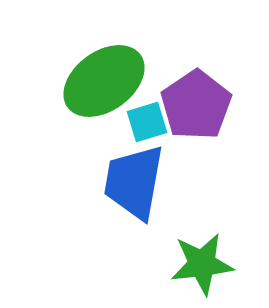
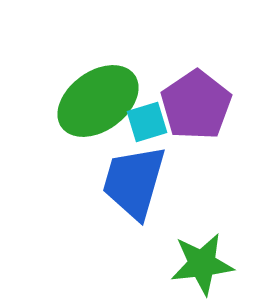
green ellipse: moved 6 px left, 20 px down
blue trapezoid: rotated 6 degrees clockwise
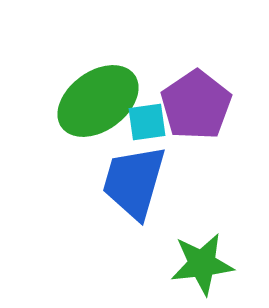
cyan square: rotated 9 degrees clockwise
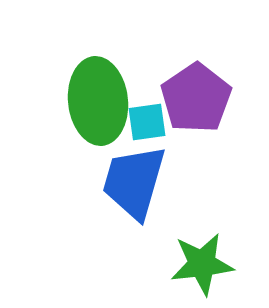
green ellipse: rotated 60 degrees counterclockwise
purple pentagon: moved 7 px up
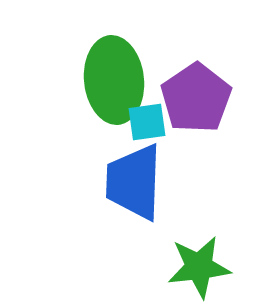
green ellipse: moved 16 px right, 21 px up
blue trapezoid: rotated 14 degrees counterclockwise
green star: moved 3 px left, 3 px down
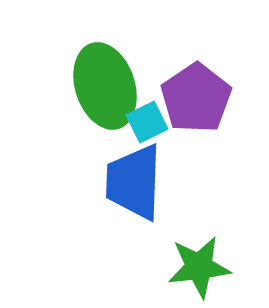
green ellipse: moved 9 px left, 6 px down; rotated 12 degrees counterclockwise
cyan square: rotated 18 degrees counterclockwise
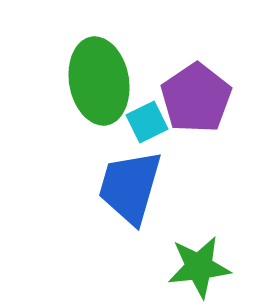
green ellipse: moved 6 px left, 5 px up; rotated 8 degrees clockwise
blue trapezoid: moved 4 px left, 5 px down; rotated 14 degrees clockwise
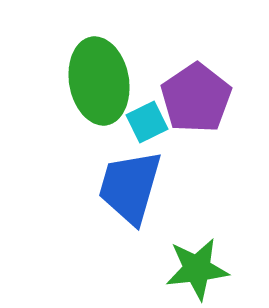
green star: moved 2 px left, 2 px down
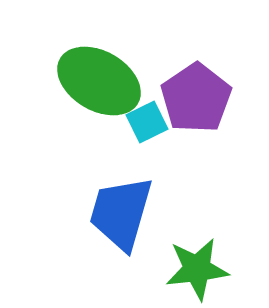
green ellipse: rotated 50 degrees counterclockwise
blue trapezoid: moved 9 px left, 26 px down
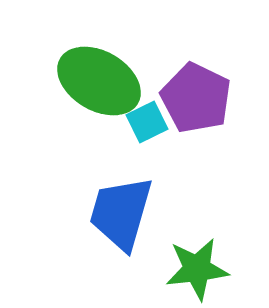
purple pentagon: rotated 12 degrees counterclockwise
